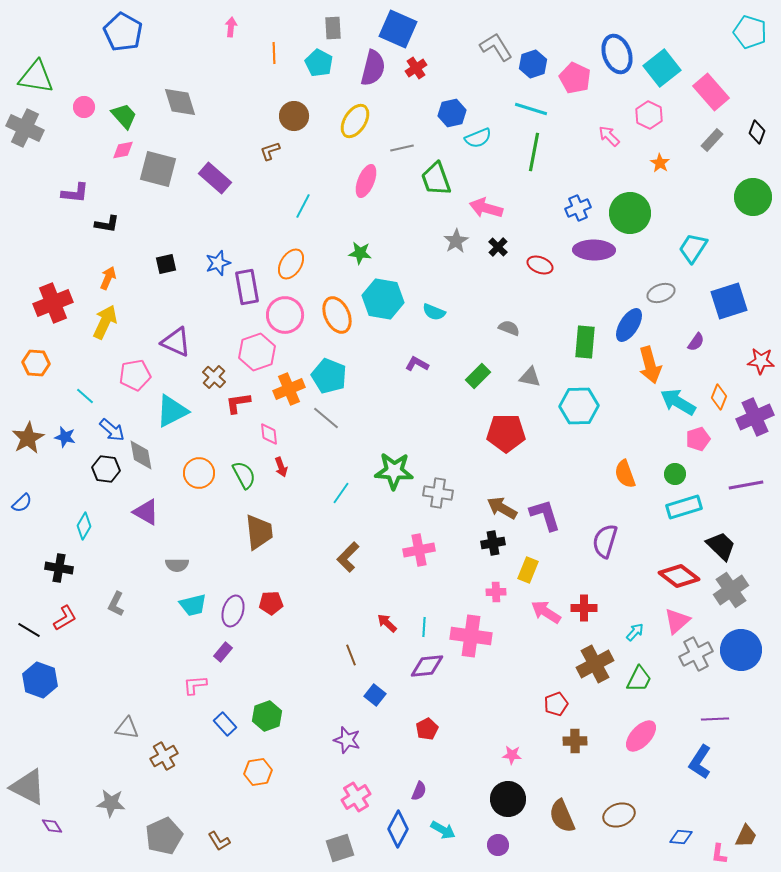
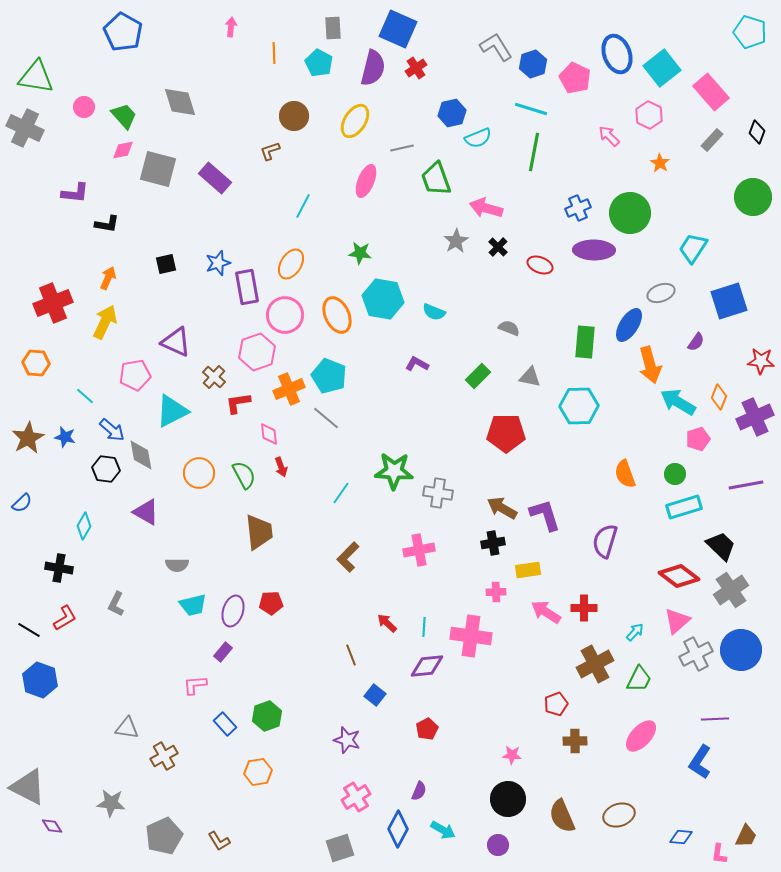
yellow rectangle at (528, 570): rotated 60 degrees clockwise
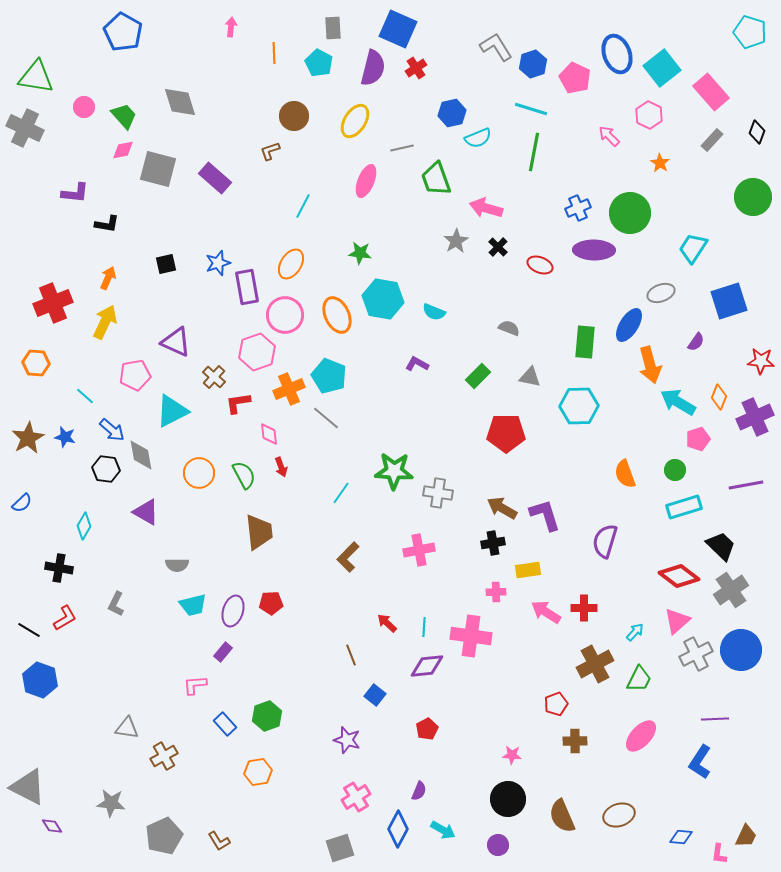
green circle at (675, 474): moved 4 px up
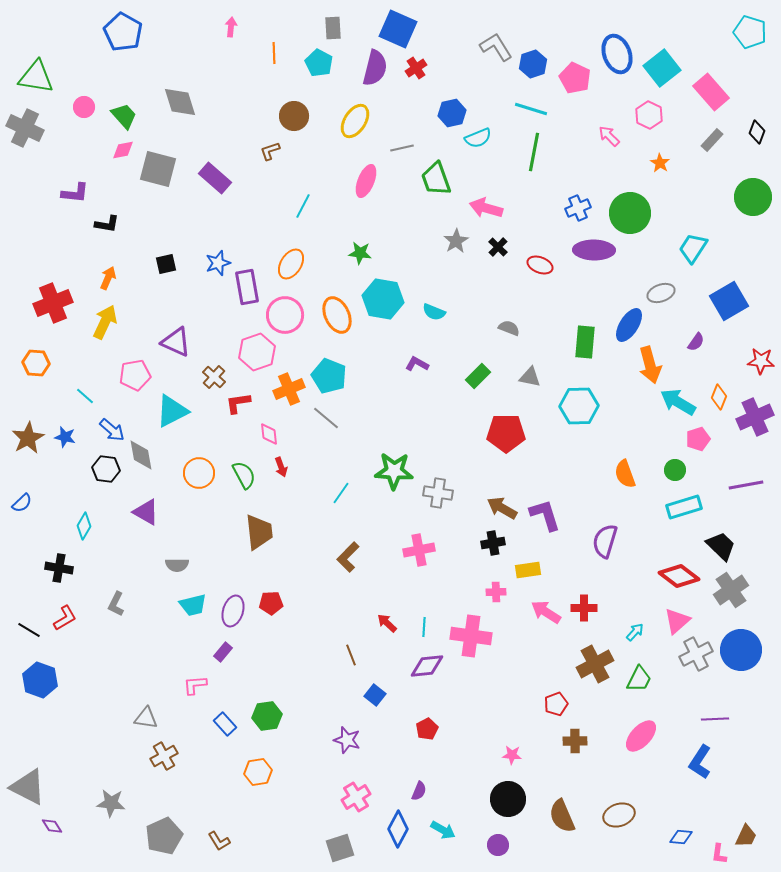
purple semicircle at (373, 68): moved 2 px right
blue square at (729, 301): rotated 12 degrees counterclockwise
green hexagon at (267, 716): rotated 12 degrees clockwise
gray triangle at (127, 728): moved 19 px right, 10 px up
